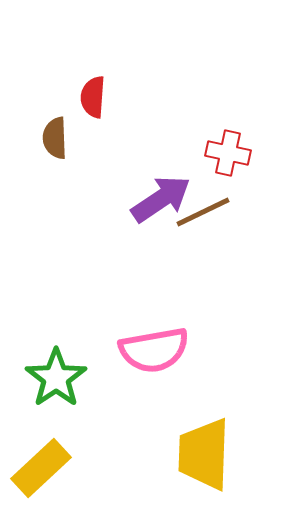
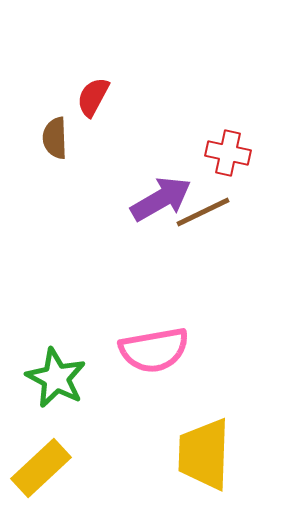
red semicircle: rotated 24 degrees clockwise
purple arrow: rotated 4 degrees clockwise
green star: rotated 10 degrees counterclockwise
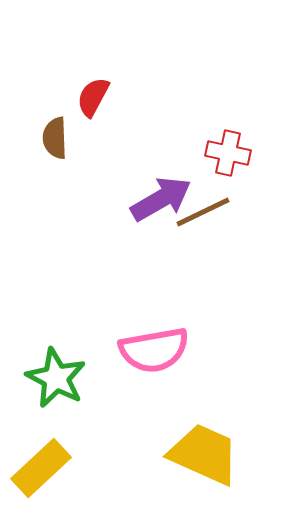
yellow trapezoid: rotated 112 degrees clockwise
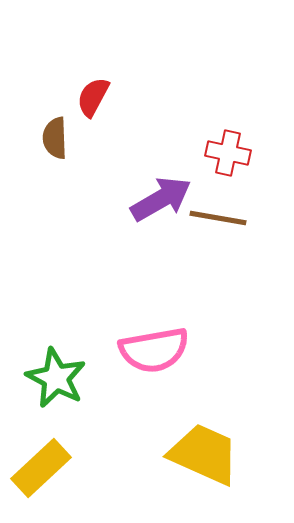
brown line: moved 15 px right, 6 px down; rotated 36 degrees clockwise
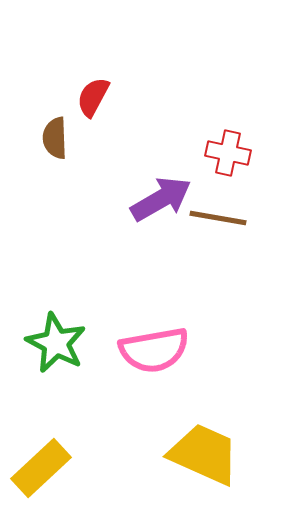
green star: moved 35 px up
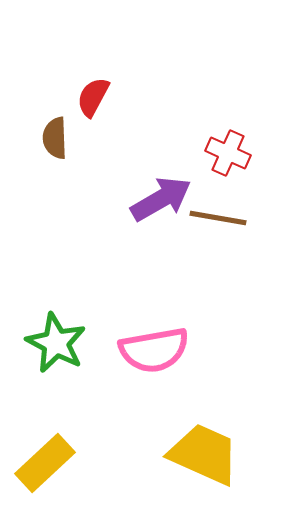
red cross: rotated 12 degrees clockwise
yellow rectangle: moved 4 px right, 5 px up
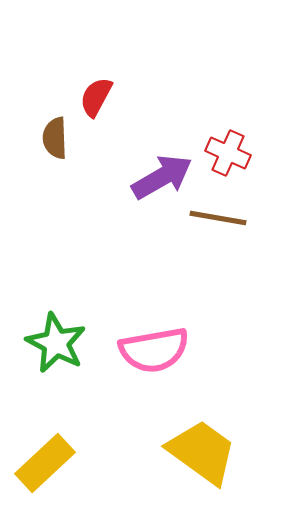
red semicircle: moved 3 px right
purple arrow: moved 1 px right, 22 px up
yellow trapezoid: moved 2 px left, 2 px up; rotated 12 degrees clockwise
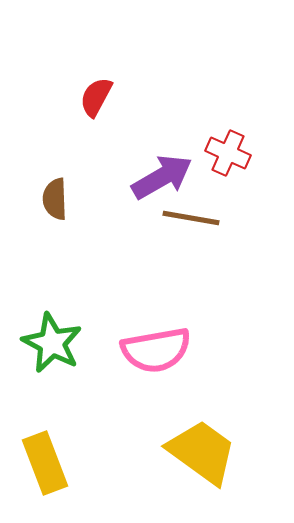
brown semicircle: moved 61 px down
brown line: moved 27 px left
green star: moved 4 px left
pink semicircle: moved 2 px right
yellow rectangle: rotated 68 degrees counterclockwise
